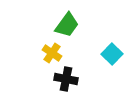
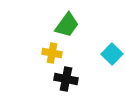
yellow cross: rotated 24 degrees counterclockwise
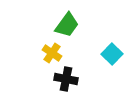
yellow cross: rotated 24 degrees clockwise
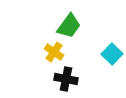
green trapezoid: moved 2 px right, 1 px down
yellow cross: moved 2 px right, 1 px up
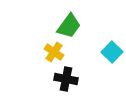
cyan square: moved 2 px up
